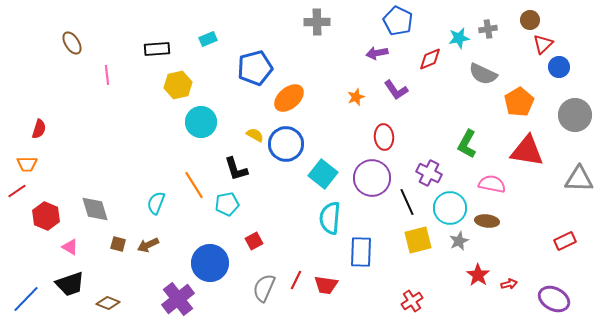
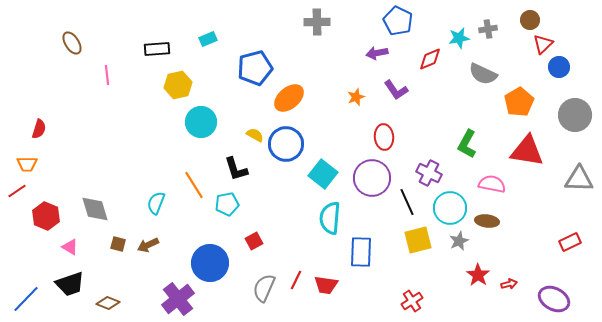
red rectangle at (565, 241): moved 5 px right, 1 px down
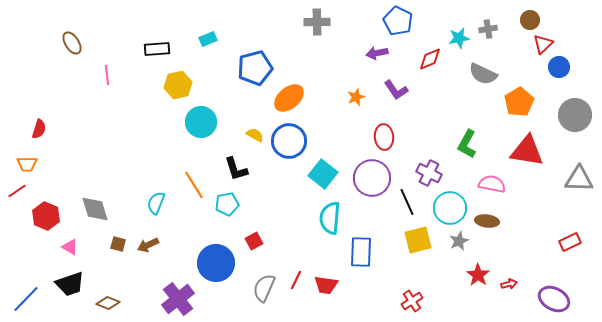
blue circle at (286, 144): moved 3 px right, 3 px up
blue circle at (210, 263): moved 6 px right
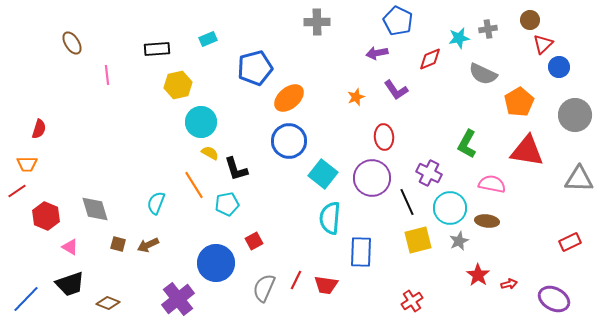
yellow semicircle at (255, 135): moved 45 px left, 18 px down
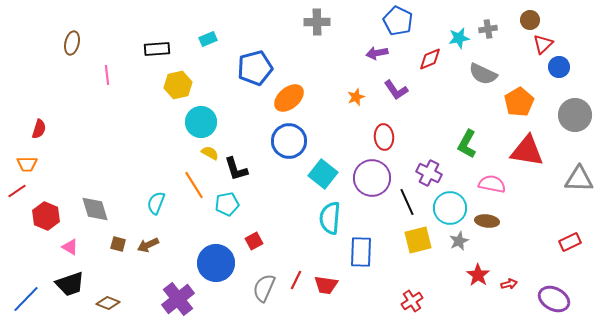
brown ellipse at (72, 43): rotated 45 degrees clockwise
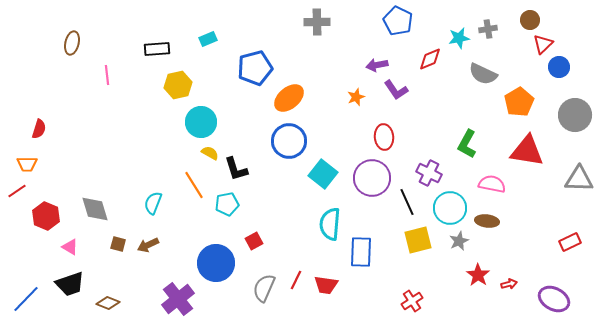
purple arrow at (377, 53): moved 12 px down
cyan semicircle at (156, 203): moved 3 px left
cyan semicircle at (330, 218): moved 6 px down
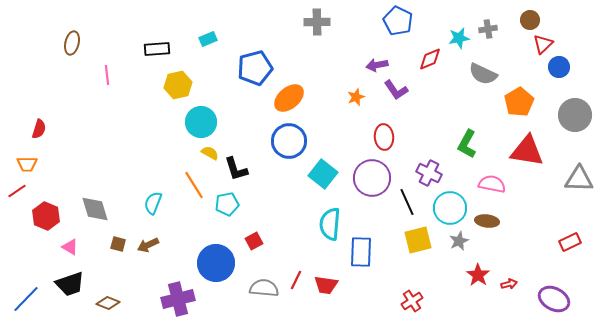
gray semicircle at (264, 288): rotated 72 degrees clockwise
purple cross at (178, 299): rotated 24 degrees clockwise
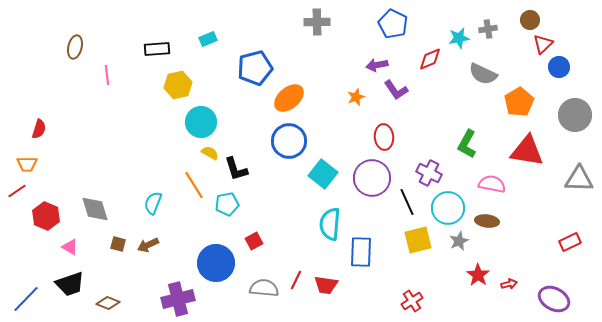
blue pentagon at (398, 21): moved 5 px left, 3 px down
brown ellipse at (72, 43): moved 3 px right, 4 px down
cyan circle at (450, 208): moved 2 px left
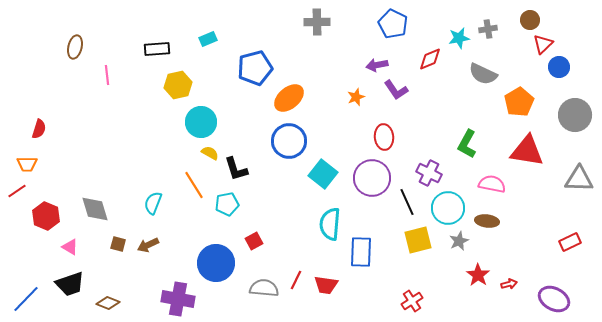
purple cross at (178, 299): rotated 24 degrees clockwise
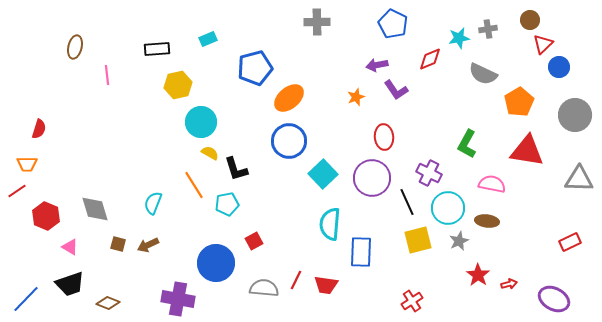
cyan square at (323, 174): rotated 8 degrees clockwise
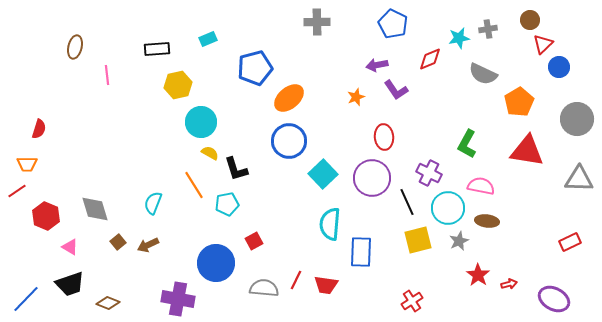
gray circle at (575, 115): moved 2 px right, 4 px down
pink semicircle at (492, 184): moved 11 px left, 2 px down
brown square at (118, 244): moved 2 px up; rotated 35 degrees clockwise
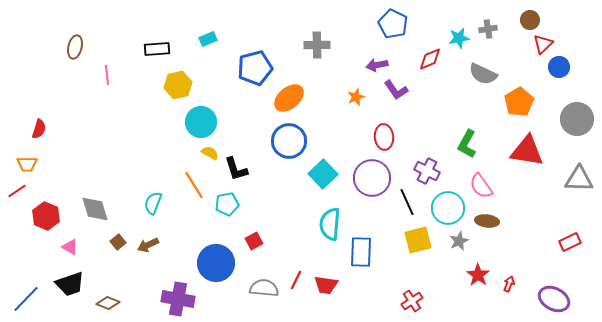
gray cross at (317, 22): moved 23 px down
purple cross at (429, 173): moved 2 px left, 2 px up
pink semicircle at (481, 186): rotated 136 degrees counterclockwise
red arrow at (509, 284): rotated 56 degrees counterclockwise
